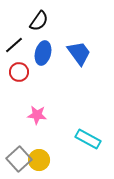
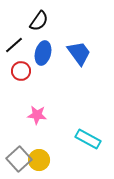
red circle: moved 2 px right, 1 px up
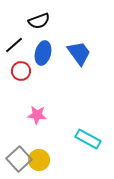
black semicircle: rotated 35 degrees clockwise
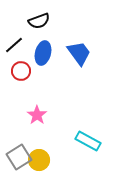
pink star: rotated 30 degrees clockwise
cyan rectangle: moved 2 px down
gray square: moved 2 px up; rotated 10 degrees clockwise
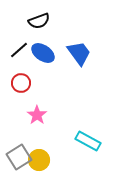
black line: moved 5 px right, 5 px down
blue ellipse: rotated 70 degrees counterclockwise
red circle: moved 12 px down
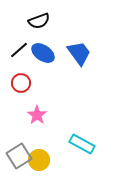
cyan rectangle: moved 6 px left, 3 px down
gray square: moved 1 px up
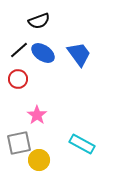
blue trapezoid: moved 1 px down
red circle: moved 3 px left, 4 px up
gray square: moved 13 px up; rotated 20 degrees clockwise
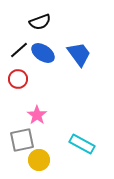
black semicircle: moved 1 px right, 1 px down
gray square: moved 3 px right, 3 px up
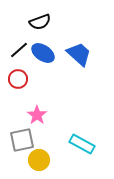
blue trapezoid: rotated 12 degrees counterclockwise
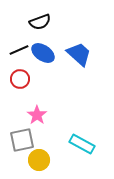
black line: rotated 18 degrees clockwise
red circle: moved 2 px right
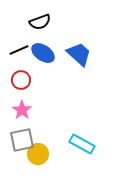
red circle: moved 1 px right, 1 px down
pink star: moved 15 px left, 5 px up
yellow circle: moved 1 px left, 6 px up
